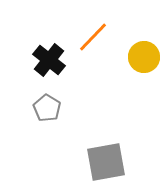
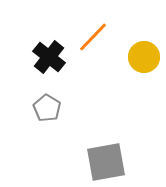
black cross: moved 3 px up
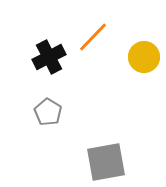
black cross: rotated 24 degrees clockwise
gray pentagon: moved 1 px right, 4 px down
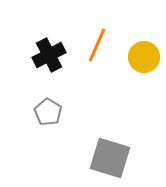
orange line: moved 4 px right, 8 px down; rotated 20 degrees counterclockwise
black cross: moved 2 px up
gray square: moved 4 px right, 4 px up; rotated 27 degrees clockwise
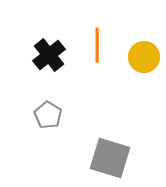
orange line: rotated 24 degrees counterclockwise
black cross: rotated 12 degrees counterclockwise
gray pentagon: moved 3 px down
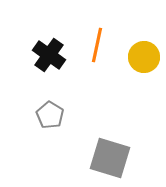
orange line: rotated 12 degrees clockwise
black cross: rotated 16 degrees counterclockwise
gray pentagon: moved 2 px right
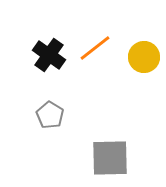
orange line: moved 2 px left, 3 px down; rotated 40 degrees clockwise
gray square: rotated 18 degrees counterclockwise
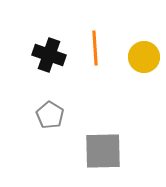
orange line: rotated 56 degrees counterclockwise
black cross: rotated 16 degrees counterclockwise
gray square: moved 7 px left, 7 px up
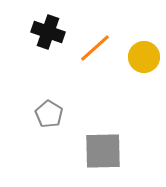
orange line: rotated 52 degrees clockwise
black cross: moved 1 px left, 23 px up
gray pentagon: moved 1 px left, 1 px up
